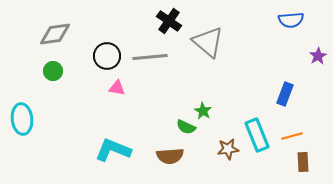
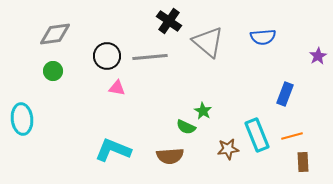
blue semicircle: moved 28 px left, 17 px down
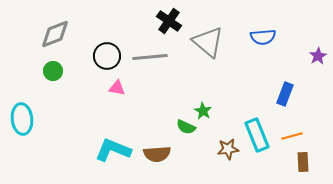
gray diamond: rotated 12 degrees counterclockwise
brown semicircle: moved 13 px left, 2 px up
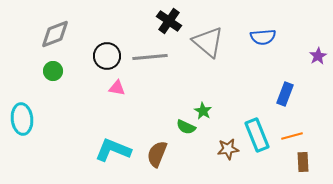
brown semicircle: rotated 116 degrees clockwise
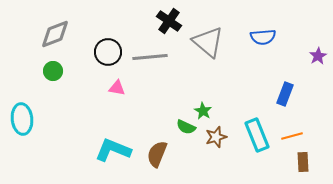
black circle: moved 1 px right, 4 px up
brown star: moved 12 px left, 12 px up; rotated 10 degrees counterclockwise
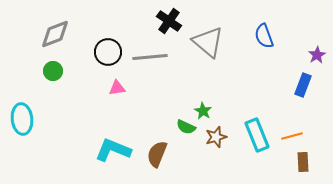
blue semicircle: moved 1 px right, 1 px up; rotated 75 degrees clockwise
purple star: moved 1 px left, 1 px up
pink triangle: rotated 18 degrees counterclockwise
blue rectangle: moved 18 px right, 9 px up
